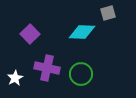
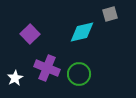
gray square: moved 2 px right, 1 px down
cyan diamond: rotated 16 degrees counterclockwise
purple cross: rotated 10 degrees clockwise
green circle: moved 2 px left
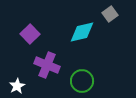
gray square: rotated 21 degrees counterclockwise
purple cross: moved 3 px up
green circle: moved 3 px right, 7 px down
white star: moved 2 px right, 8 px down
